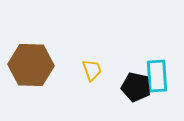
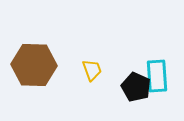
brown hexagon: moved 3 px right
black pentagon: rotated 12 degrees clockwise
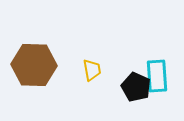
yellow trapezoid: rotated 10 degrees clockwise
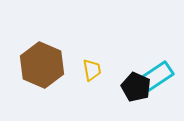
brown hexagon: moved 8 px right; rotated 21 degrees clockwise
cyan rectangle: rotated 60 degrees clockwise
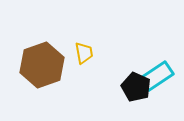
brown hexagon: rotated 18 degrees clockwise
yellow trapezoid: moved 8 px left, 17 px up
